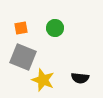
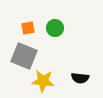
orange square: moved 7 px right
gray square: moved 1 px right, 1 px up
yellow star: moved 1 px down; rotated 15 degrees counterclockwise
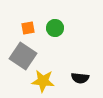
gray square: moved 1 px left; rotated 12 degrees clockwise
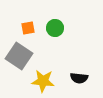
gray square: moved 4 px left
black semicircle: moved 1 px left
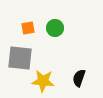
gray square: moved 1 px right, 2 px down; rotated 28 degrees counterclockwise
black semicircle: rotated 102 degrees clockwise
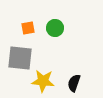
black semicircle: moved 5 px left, 5 px down
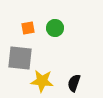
yellow star: moved 1 px left
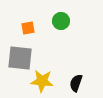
green circle: moved 6 px right, 7 px up
black semicircle: moved 2 px right
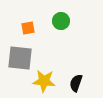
yellow star: moved 2 px right
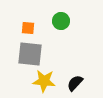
orange square: rotated 16 degrees clockwise
gray square: moved 10 px right, 4 px up
black semicircle: moved 1 px left; rotated 24 degrees clockwise
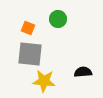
green circle: moved 3 px left, 2 px up
orange square: rotated 16 degrees clockwise
black semicircle: moved 8 px right, 11 px up; rotated 42 degrees clockwise
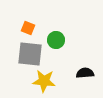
green circle: moved 2 px left, 21 px down
black semicircle: moved 2 px right, 1 px down
